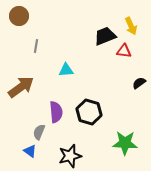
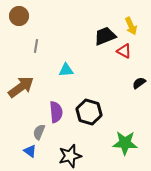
red triangle: rotated 21 degrees clockwise
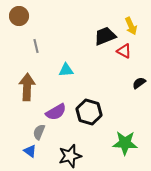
gray line: rotated 24 degrees counterclockwise
brown arrow: moved 6 px right; rotated 52 degrees counterclockwise
purple semicircle: rotated 65 degrees clockwise
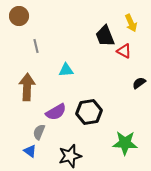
yellow arrow: moved 3 px up
black trapezoid: rotated 90 degrees counterclockwise
black hexagon: rotated 25 degrees counterclockwise
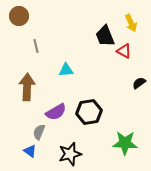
black star: moved 2 px up
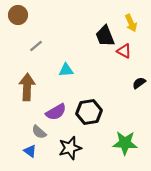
brown circle: moved 1 px left, 1 px up
gray line: rotated 64 degrees clockwise
gray semicircle: rotated 70 degrees counterclockwise
black star: moved 6 px up
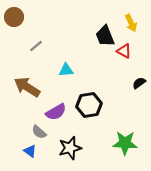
brown circle: moved 4 px left, 2 px down
brown arrow: rotated 60 degrees counterclockwise
black hexagon: moved 7 px up
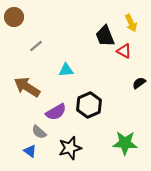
black hexagon: rotated 15 degrees counterclockwise
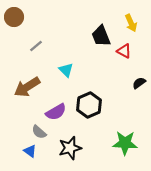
black trapezoid: moved 4 px left
cyan triangle: rotated 49 degrees clockwise
brown arrow: rotated 64 degrees counterclockwise
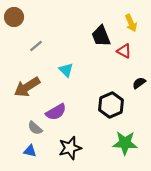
black hexagon: moved 22 px right
gray semicircle: moved 4 px left, 4 px up
blue triangle: rotated 24 degrees counterclockwise
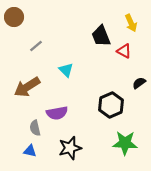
purple semicircle: moved 1 px right, 1 px down; rotated 20 degrees clockwise
gray semicircle: rotated 35 degrees clockwise
